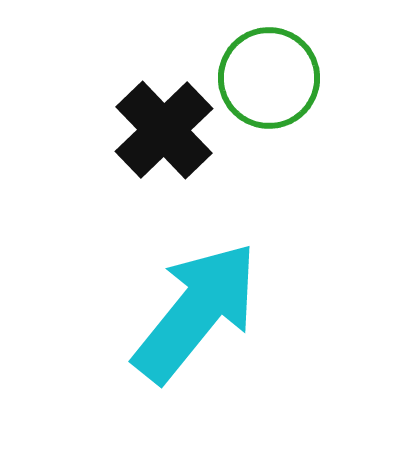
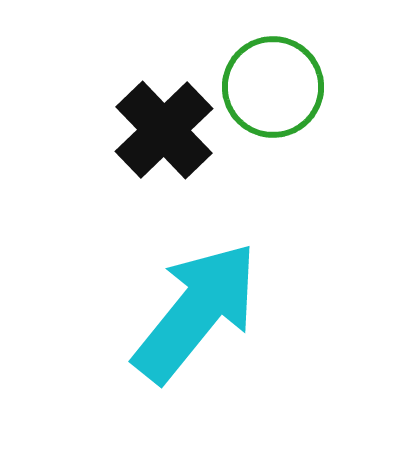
green circle: moved 4 px right, 9 px down
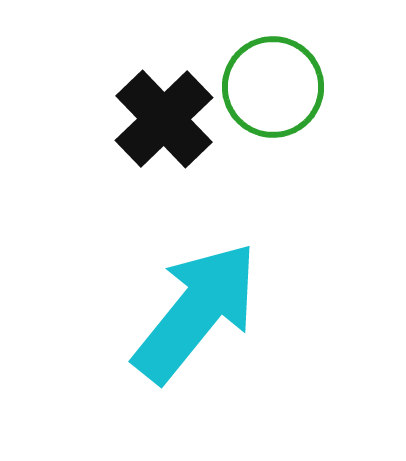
black cross: moved 11 px up
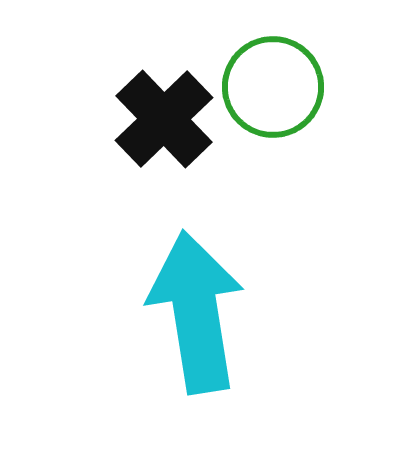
cyan arrow: rotated 48 degrees counterclockwise
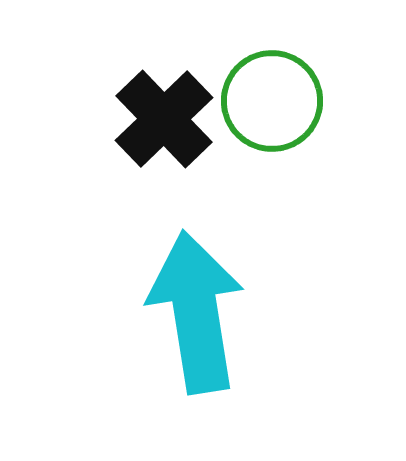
green circle: moved 1 px left, 14 px down
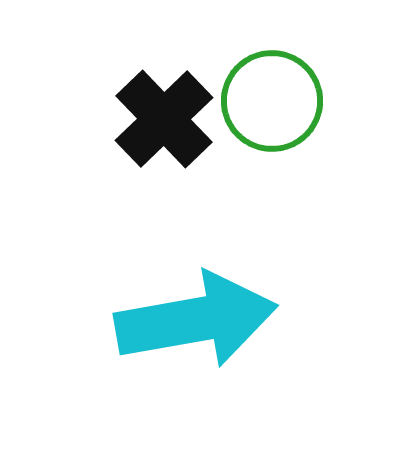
cyan arrow: moved 8 px down; rotated 89 degrees clockwise
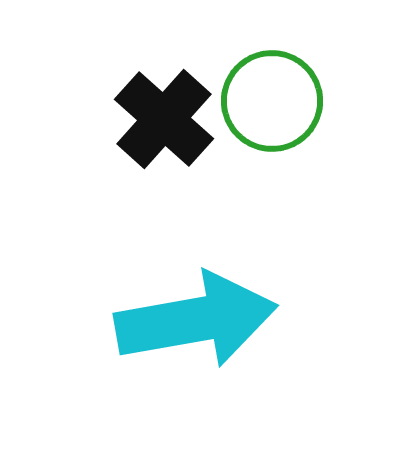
black cross: rotated 4 degrees counterclockwise
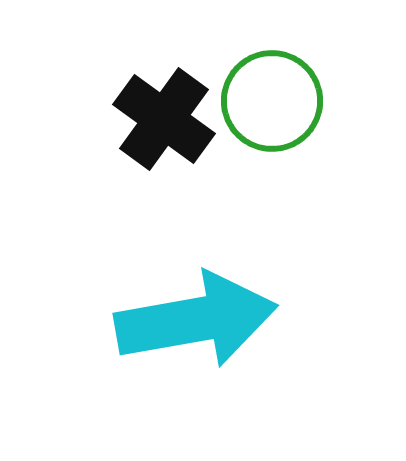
black cross: rotated 6 degrees counterclockwise
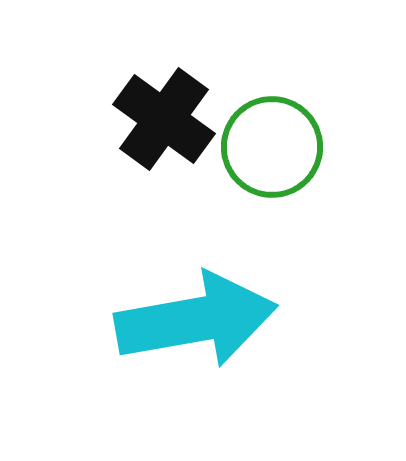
green circle: moved 46 px down
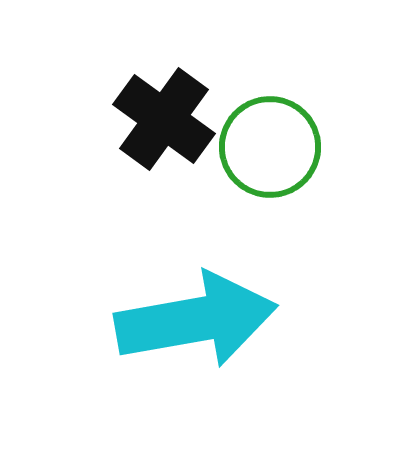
green circle: moved 2 px left
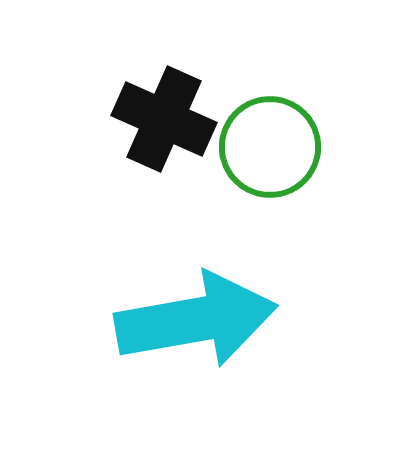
black cross: rotated 12 degrees counterclockwise
